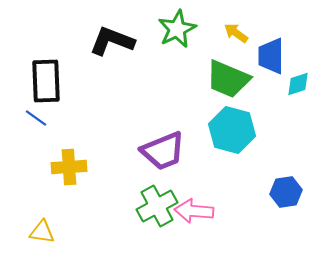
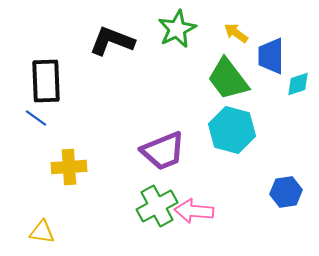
green trapezoid: rotated 30 degrees clockwise
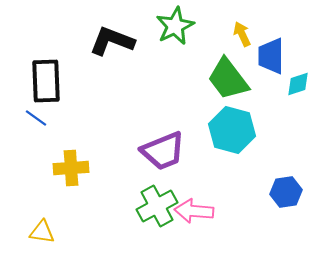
green star: moved 2 px left, 3 px up
yellow arrow: moved 6 px right, 1 px down; rotated 30 degrees clockwise
yellow cross: moved 2 px right, 1 px down
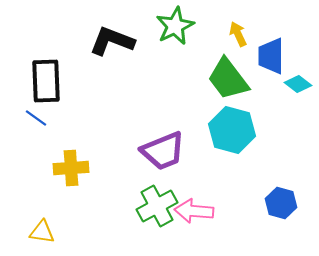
yellow arrow: moved 4 px left
cyan diamond: rotated 56 degrees clockwise
blue hexagon: moved 5 px left, 11 px down; rotated 24 degrees clockwise
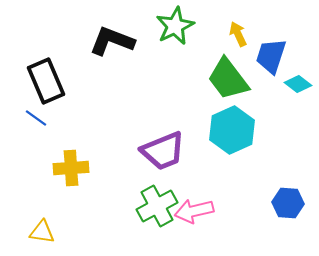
blue trapezoid: rotated 18 degrees clockwise
black rectangle: rotated 21 degrees counterclockwise
cyan hexagon: rotated 21 degrees clockwise
blue hexagon: moved 7 px right; rotated 12 degrees counterclockwise
pink arrow: rotated 18 degrees counterclockwise
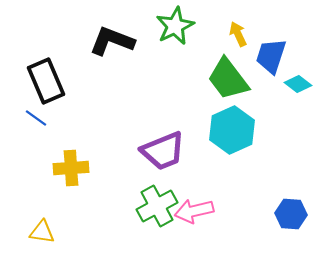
blue hexagon: moved 3 px right, 11 px down
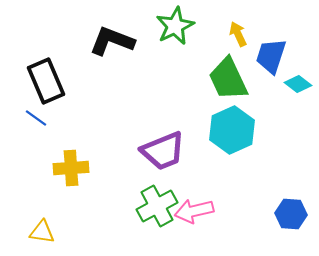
green trapezoid: rotated 12 degrees clockwise
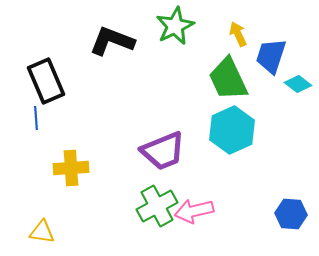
blue line: rotated 50 degrees clockwise
